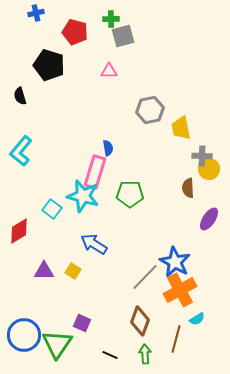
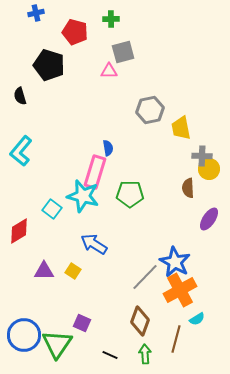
gray square: moved 16 px down
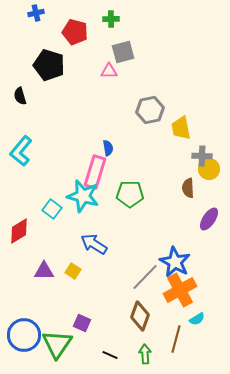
brown diamond: moved 5 px up
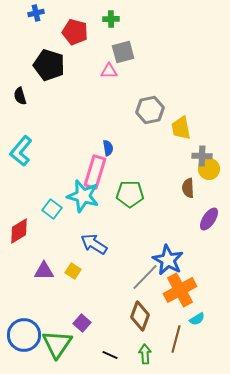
blue star: moved 7 px left, 2 px up
purple square: rotated 18 degrees clockwise
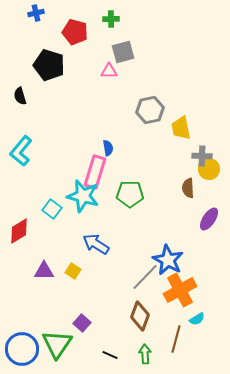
blue arrow: moved 2 px right
blue circle: moved 2 px left, 14 px down
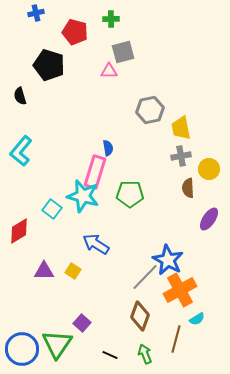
gray cross: moved 21 px left; rotated 12 degrees counterclockwise
green arrow: rotated 18 degrees counterclockwise
